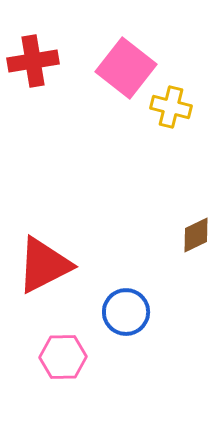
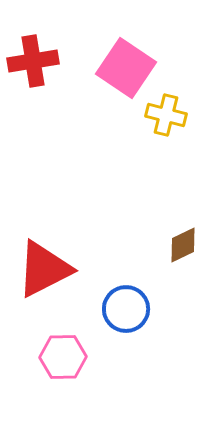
pink square: rotated 4 degrees counterclockwise
yellow cross: moved 5 px left, 8 px down
brown diamond: moved 13 px left, 10 px down
red triangle: moved 4 px down
blue circle: moved 3 px up
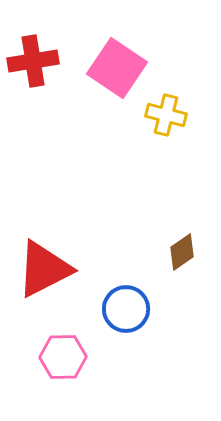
pink square: moved 9 px left
brown diamond: moved 1 px left, 7 px down; rotated 9 degrees counterclockwise
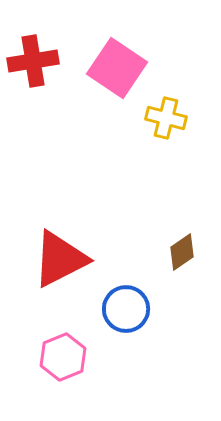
yellow cross: moved 3 px down
red triangle: moved 16 px right, 10 px up
pink hexagon: rotated 21 degrees counterclockwise
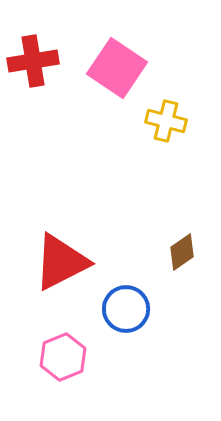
yellow cross: moved 3 px down
red triangle: moved 1 px right, 3 px down
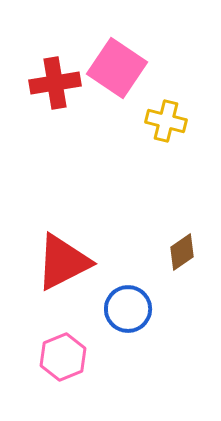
red cross: moved 22 px right, 22 px down
red triangle: moved 2 px right
blue circle: moved 2 px right
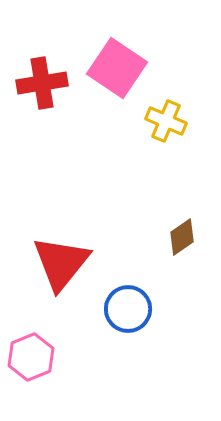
red cross: moved 13 px left
yellow cross: rotated 9 degrees clockwise
brown diamond: moved 15 px up
red triangle: moved 2 px left, 1 px down; rotated 24 degrees counterclockwise
pink hexagon: moved 32 px left
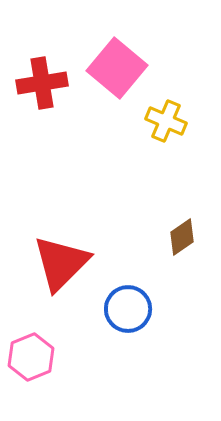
pink square: rotated 6 degrees clockwise
red triangle: rotated 6 degrees clockwise
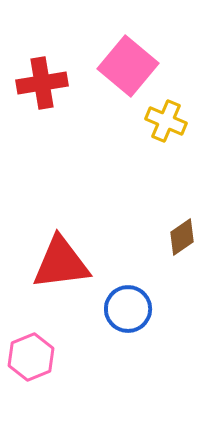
pink square: moved 11 px right, 2 px up
red triangle: rotated 38 degrees clockwise
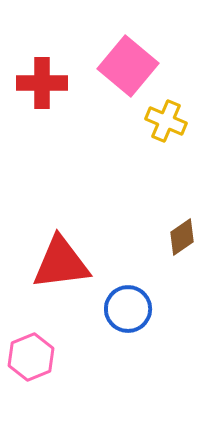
red cross: rotated 9 degrees clockwise
